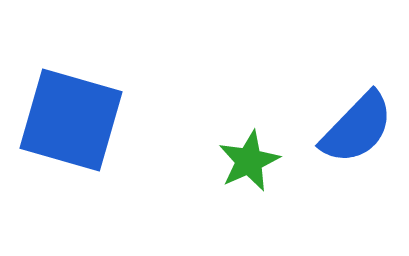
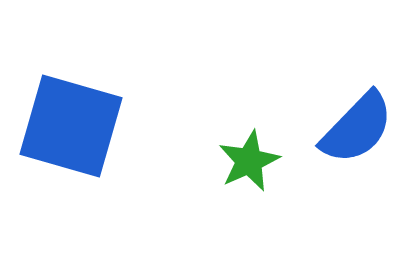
blue square: moved 6 px down
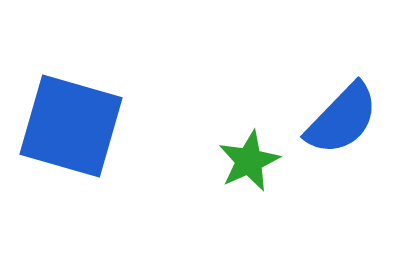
blue semicircle: moved 15 px left, 9 px up
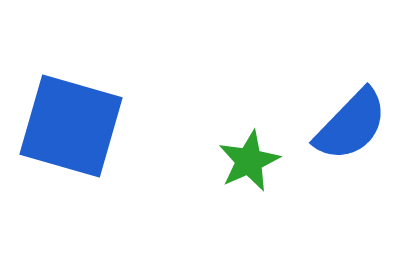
blue semicircle: moved 9 px right, 6 px down
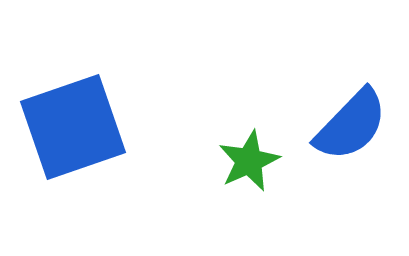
blue square: moved 2 px right, 1 px down; rotated 35 degrees counterclockwise
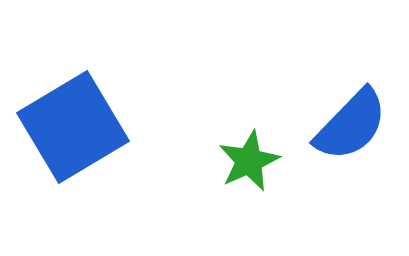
blue square: rotated 12 degrees counterclockwise
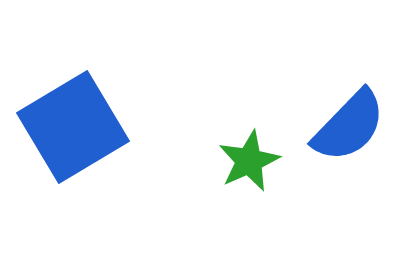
blue semicircle: moved 2 px left, 1 px down
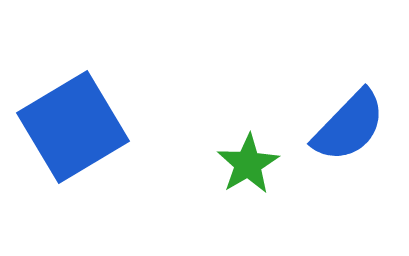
green star: moved 1 px left, 3 px down; rotated 6 degrees counterclockwise
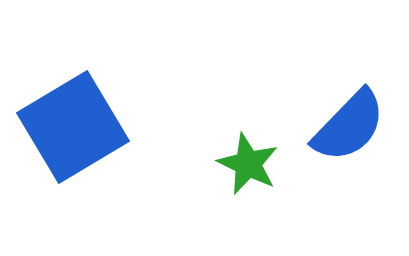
green star: rotated 16 degrees counterclockwise
